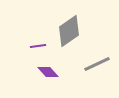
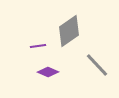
gray line: moved 1 px down; rotated 72 degrees clockwise
purple diamond: rotated 25 degrees counterclockwise
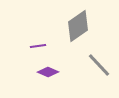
gray diamond: moved 9 px right, 5 px up
gray line: moved 2 px right
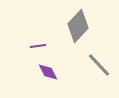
gray diamond: rotated 12 degrees counterclockwise
purple diamond: rotated 40 degrees clockwise
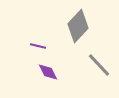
purple line: rotated 21 degrees clockwise
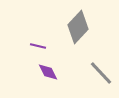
gray diamond: moved 1 px down
gray line: moved 2 px right, 8 px down
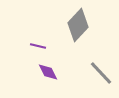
gray diamond: moved 2 px up
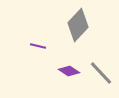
purple diamond: moved 21 px right, 1 px up; rotated 30 degrees counterclockwise
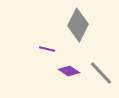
gray diamond: rotated 16 degrees counterclockwise
purple line: moved 9 px right, 3 px down
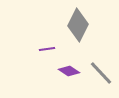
purple line: rotated 21 degrees counterclockwise
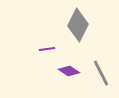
gray line: rotated 16 degrees clockwise
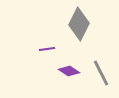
gray diamond: moved 1 px right, 1 px up
